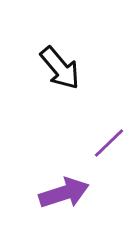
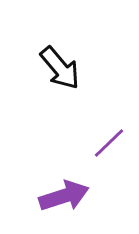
purple arrow: moved 3 px down
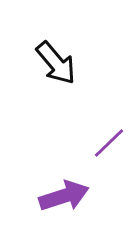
black arrow: moved 4 px left, 5 px up
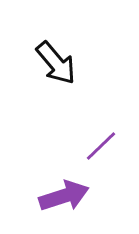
purple line: moved 8 px left, 3 px down
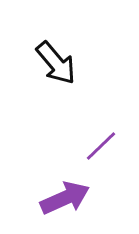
purple arrow: moved 1 px right, 2 px down; rotated 6 degrees counterclockwise
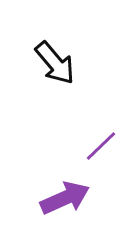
black arrow: moved 1 px left
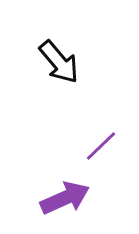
black arrow: moved 4 px right, 1 px up
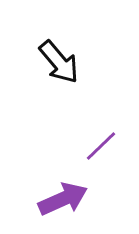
purple arrow: moved 2 px left, 1 px down
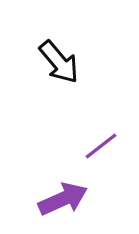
purple line: rotated 6 degrees clockwise
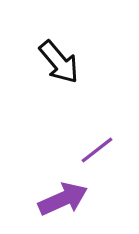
purple line: moved 4 px left, 4 px down
